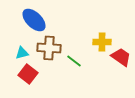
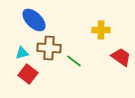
yellow cross: moved 1 px left, 12 px up
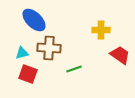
red trapezoid: moved 1 px left, 2 px up
green line: moved 8 px down; rotated 56 degrees counterclockwise
red square: rotated 18 degrees counterclockwise
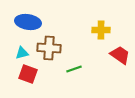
blue ellipse: moved 6 px left, 2 px down; rotated 35 degrees counterclockwise
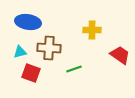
yellow cross: moved 9 px left
cyan triangle: moved 2 px left, 1 px up
red square: moved 3 px right, 1 px up
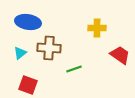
yellow cross: moved 5 px right, 2 px up
cyan triangle: moved 1 px down; rotated 24 degrees counterclockwise
red square: moved 3 px left, 12 px down
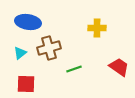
brown cross: rotated 20 degrees counterclockwise
red trapezoid: moved 1 px left, 12 px down
red square: moved 2 px left, 1 px up; rotated 18 degrees counterclockwise
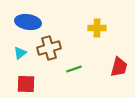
red trapezoid: rotated 70 degrees clockwise
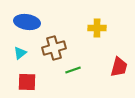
blue ellipse: moved 1 px left
brown cross: moved 5 px right
green line: moved 1 px left, 1 px down
red square: moved 1 px right, 2 px up
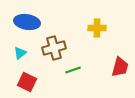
red trapezoid: moved 1 px right
red square: rotated 24 degrees clockwise
